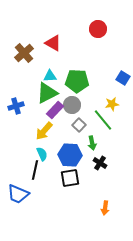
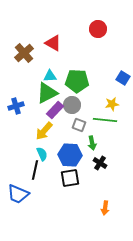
green line: moved 2 px right; rotated 45 degrees counterclockwise
gray square: rotated 24 degrees counterclockwise
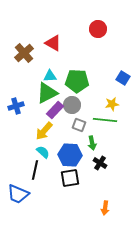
cyan semicircle: moved 1 px right, 2 px up; rotated 24 degrees counterclockwise
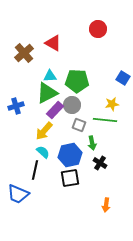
blue hexagon: rotated 15 degrees counterclockwise
orange arrow: moved 1 px right, 3 px up
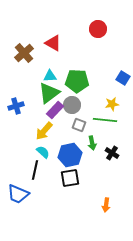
green triangle: moved 2 px right; rotated 10 degrees counterclockwise
black cross: moved 12 px right, 10 px up
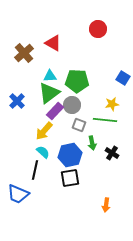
blue cross: moved 1 px right, 5 px up; rotated 28 degrees counterclockwise
purple rectangle: moved 1 px down
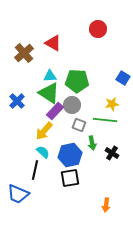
green triangle: rotated 50 degrees counterclockwise
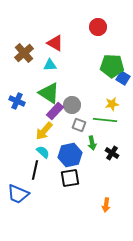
red circle: moved 2 px up
red triangle: moved 2 px right
cyan triangle: moved 11 px up
green pentagon: moved 35 px right, 15 px up
blue cross: rotated 21 degrees counterclockwise
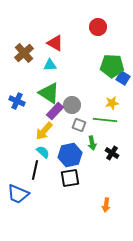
yellow star: moved 1 px up
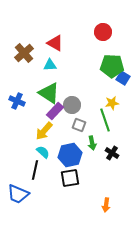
red circle: moved 5 px right, 5 px down
green line: rotated 65 degrees clockwise
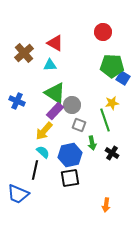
green triangle: moved 6 px right
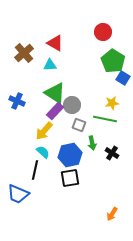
green pentagon: moved 1 px right, 5 px up; rotated 30 degrees clockwise
green line: moved 1 px up; rotated 60 degrees counterclockwise
orange arrow: moved 6 px right, 9 px down; rotated 24 degrees clockwise
